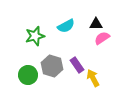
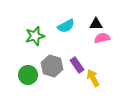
pink semicircle: rotated 21 degrees clockwise
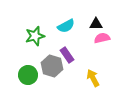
purple rectangle: moved 10 px left, 10 px up
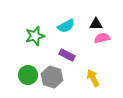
purple rectangle: rotated 28 degrees counterclockwise
gray hexagon: moved 11 px down
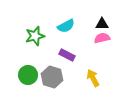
black triangle: moved 6 px right
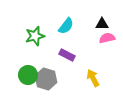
cyan semicircle: rotated 24 degrees counterclockwise
pink semicircle: moved 5 px right
gray hexagon: moved 6 px left, 2 px down
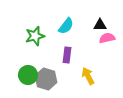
black triangle: moved 2 px left, 1 px down
purple rectangle: rotated 70 degrees clockwise
yellow arrow: moved 5 px left, 2 px up
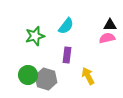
black triangle: moved 10 px right
